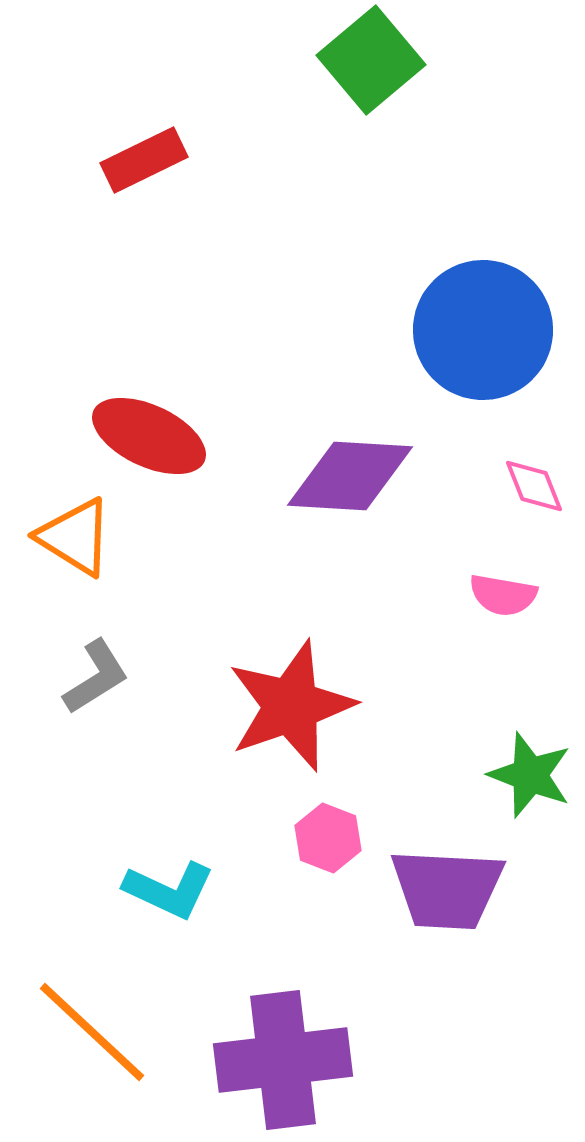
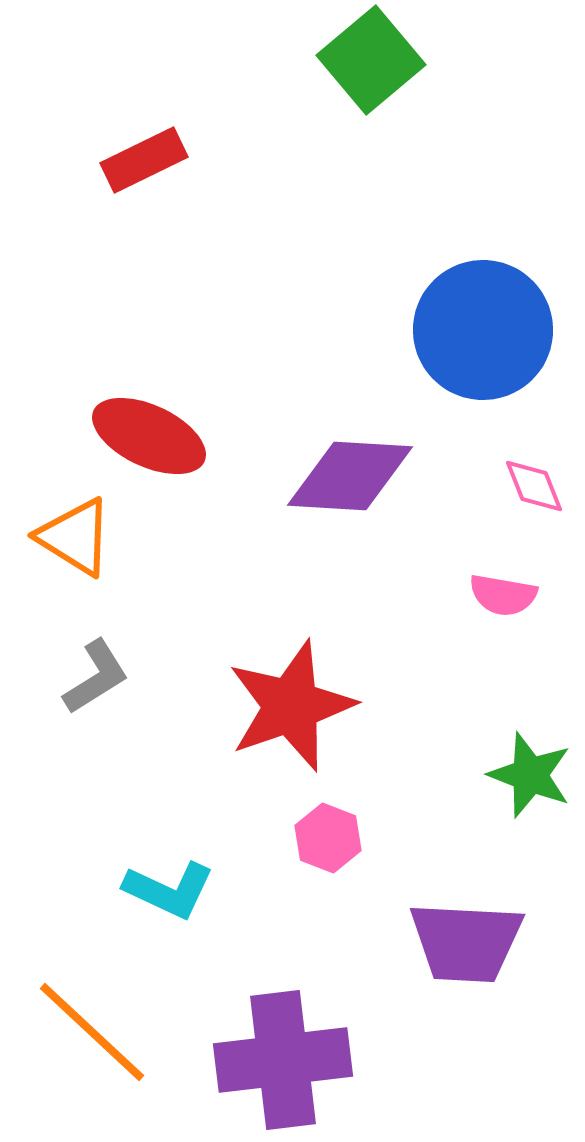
purple trapezoid: moved 19 px right, 53 px down
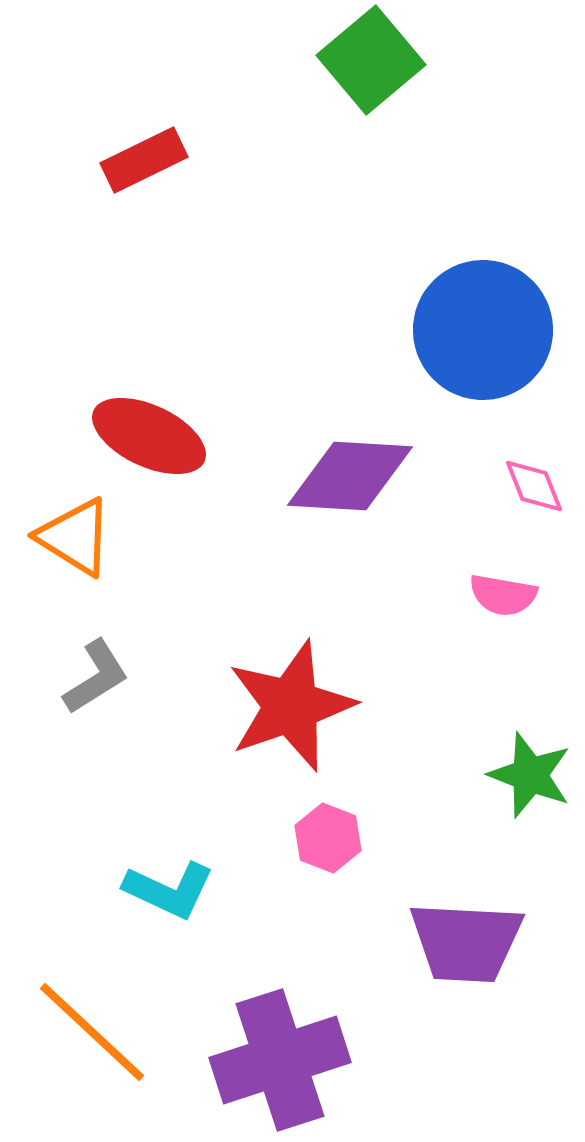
purple cross: moved 3 px left; rotated 11 degrees counterclockwise
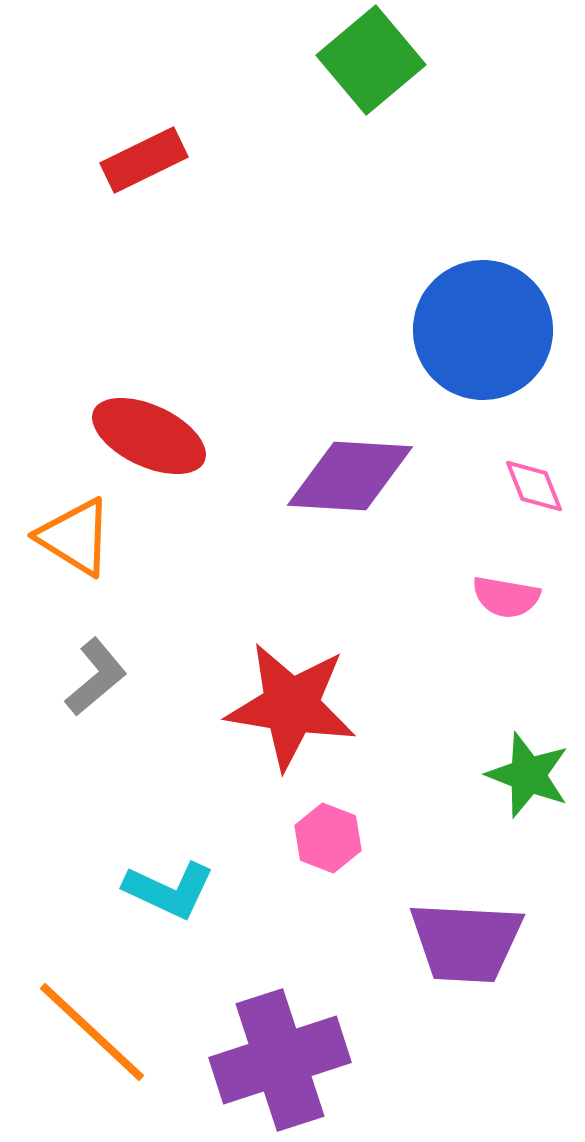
pink semicircle: moved 3 px right, 2 px down
gray L-shape: rotated 8 degrees counterclockwise
red star: rotated 28 degrees clockwise
green star: moved 2 px left
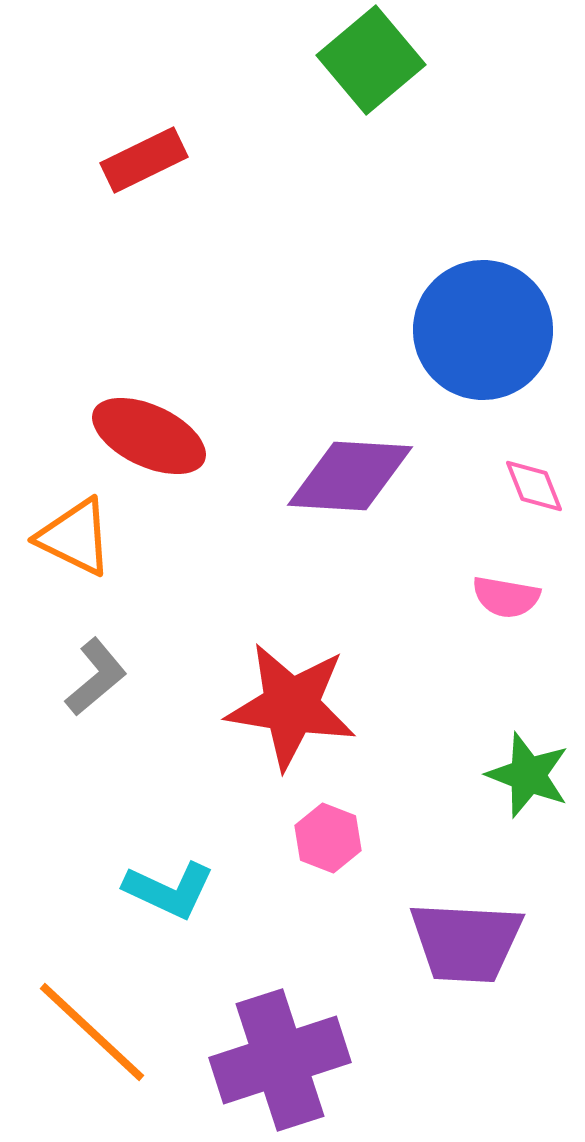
orange triangle: rotated 6 degrees counterclockwise
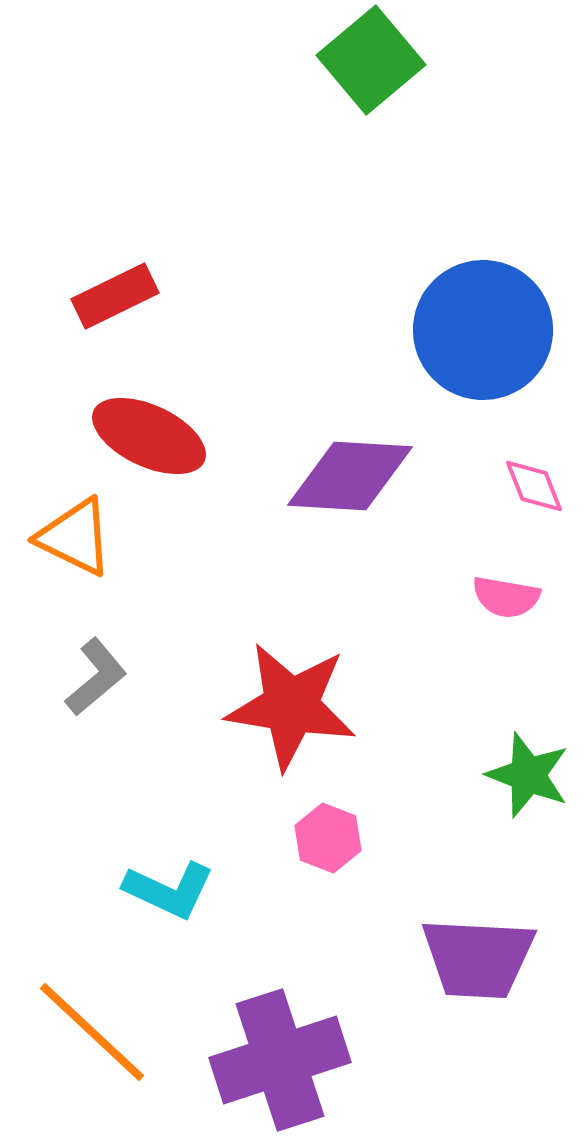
red rectangle: moved 29 px left, 136 px down
purple trapezoid: moved 12 px right, 16 px down
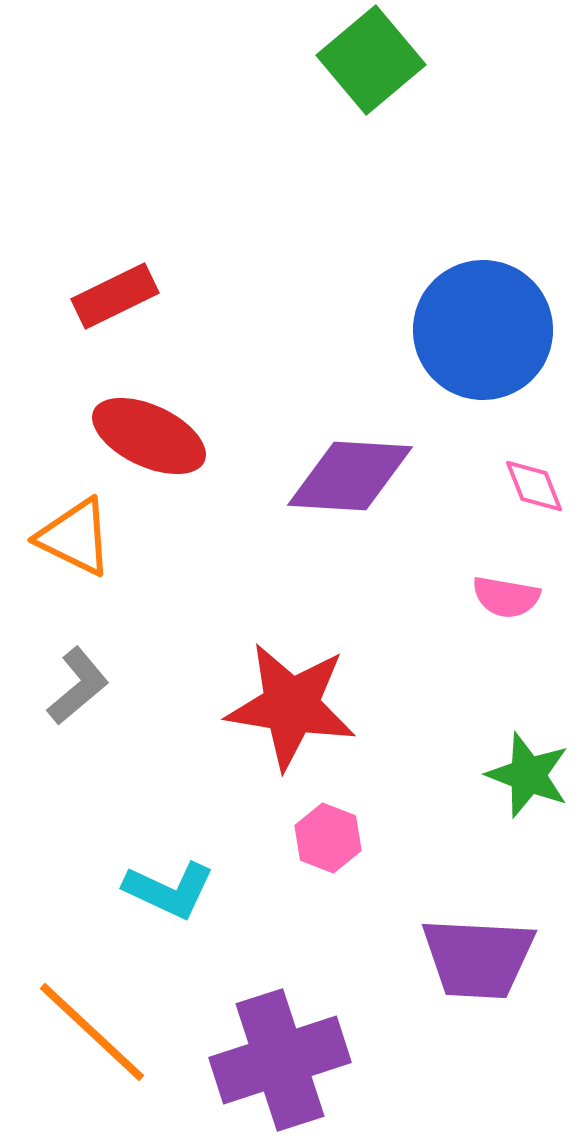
gray L-shape: moved 18 px left, 9 px down
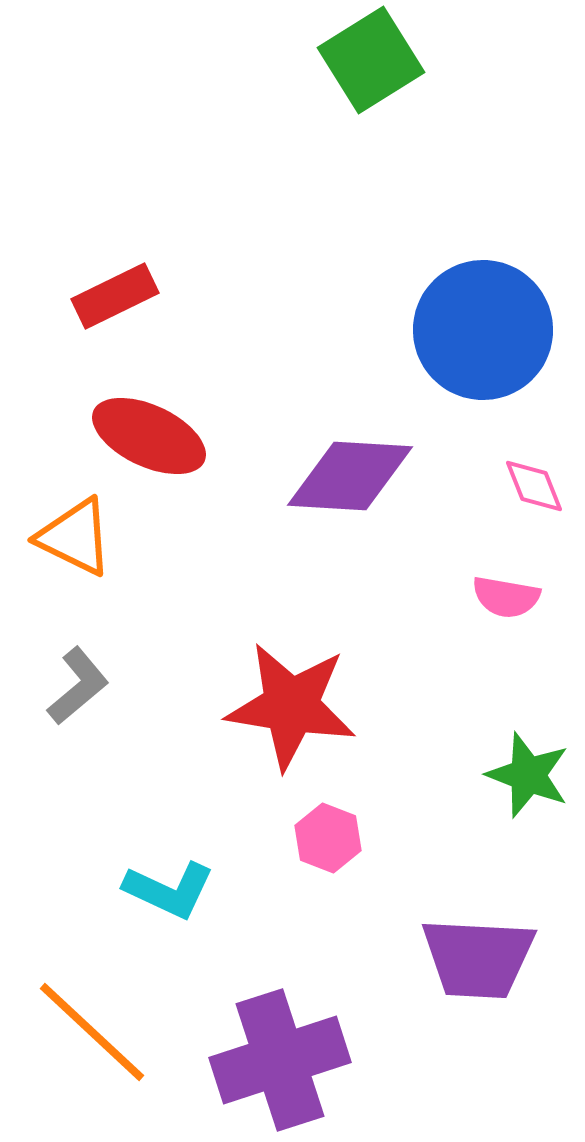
green square: rotated 8 degrees clockwise
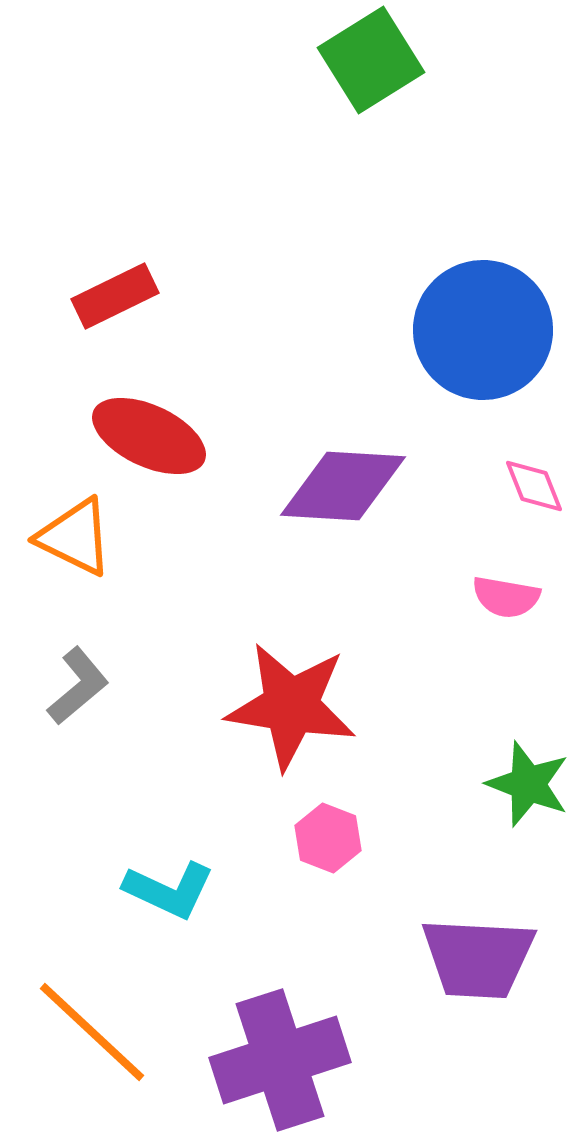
purple diamond: moved 7 px left, 10 px down
green star: moved 9 px down
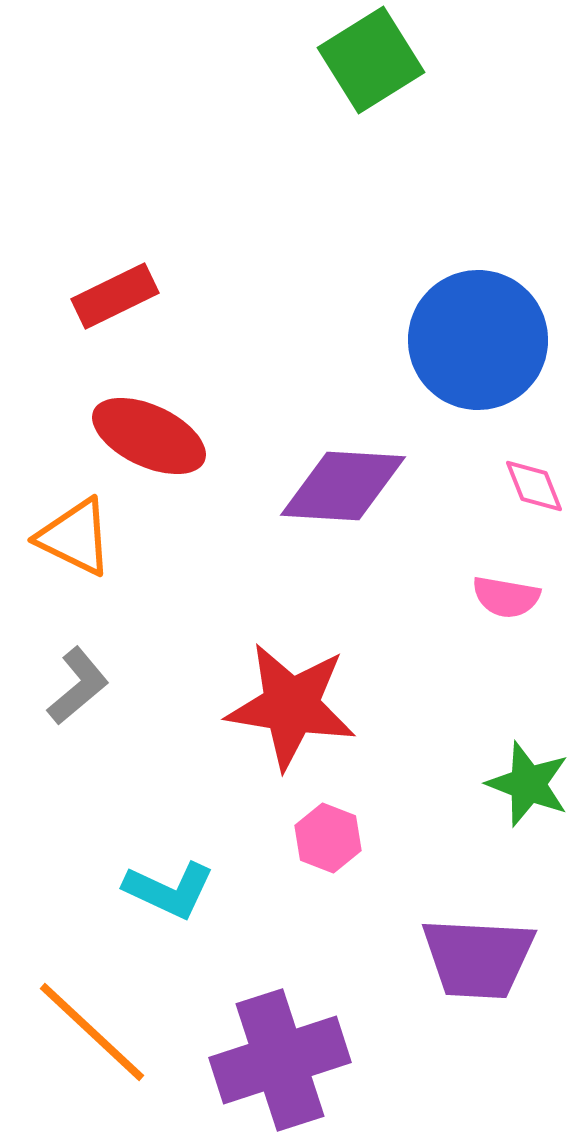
blue circle: moved 5 px left, 10 px down
